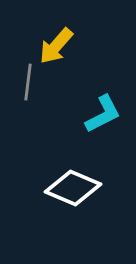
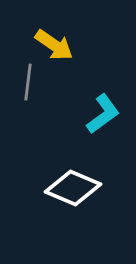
yellow arrow: moved 2 px left, 1 px up; rotated 96 degrees counterclockwise
cyan L-shape: rotated 9 degrees counterclockwise
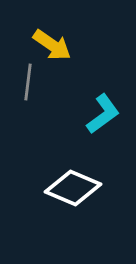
yellow arrow: moved 2 px left
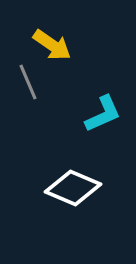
gray line: rotated 30 degrees counterclockwise
cyan L-shape: rotated 12 degrees clockwise
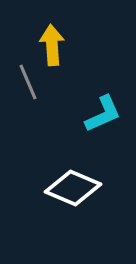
yellow arrow: rotated 129 degrees counterclockwise
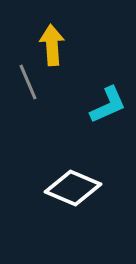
cyan L-shape: moved 5 px right, 9 px up
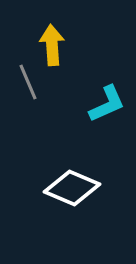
cyan L-shape: moved 1 px left, 1 px up
white diamond: moved 1 px left
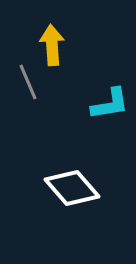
cyan L-shape: moved 3 px right; rotated 15 degrees clockwise
white diamond: rotated 26 degrees clockwise
